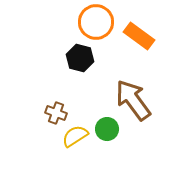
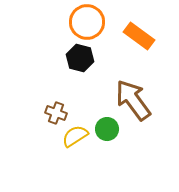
orange circle: moved 9 px left
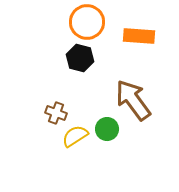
orange rectangle: rotated 32 degrees counterclockwise
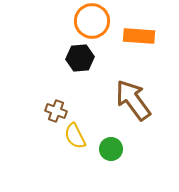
orange circle: moved 5 px right, 1 px up
black hexagon: rotated 20 degrees counterclockwise
brown cross: moved 2 px up
green circle: moved 4 px right, 20 px down
yellow semicircle: rotated 84 degrees counterclockwise
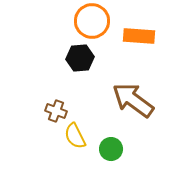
brown arrow: rotated 18 degrees counterclockwise
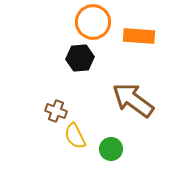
orange circle: moved 1 px right, 1 px down
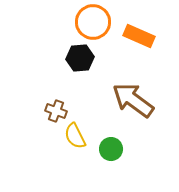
orange rectangle: rotated 20 degrees clockwise
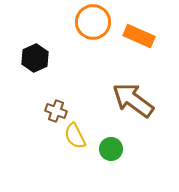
black hexagon: moved 45 px left; rotated 20 degrees counterclockwise
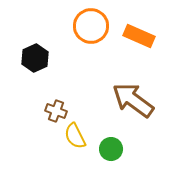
orange circle: moved 2 px left, 4 px down
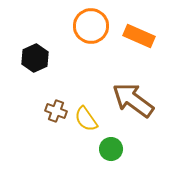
yellow semicircle: moved 11 px right, 17 px up; rotated 8 degrees counterclockwise
